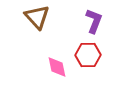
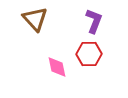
brown triangle: moved 2 px left, 2 px down
red hexagon: moved 1 px right, 1 px up
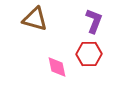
brown triangle: rotated 32 degrees counterclockwise
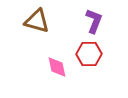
brown triangle: moved 2 px right, 2 px down
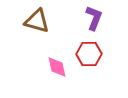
purple L-shape: moved 3 px up
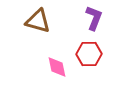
brown triangle: moved 1 px right
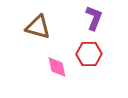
brown triangle: moved 6 px down
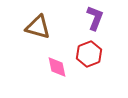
purple L-shape: moved 1 px right
red hexagon: rotated 20 degrees counterclockwise
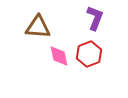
brown triangle: rotated 12 degrees counterclockwise
pink diamond: moved 2 px right, 11 px up
